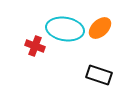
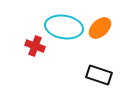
cyan ellipse: moved 1 px left, 2 px up
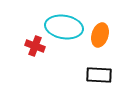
orange ellipse: moved 7 px down; rotated 30 degrees counterclockwise
black rectangle: rotated 15 degrees counterclockwise
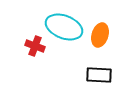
cyan ellipse: rotated 12 degrees clockwise
